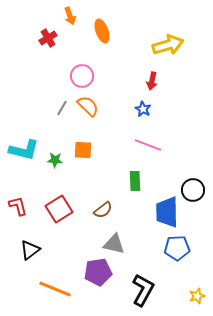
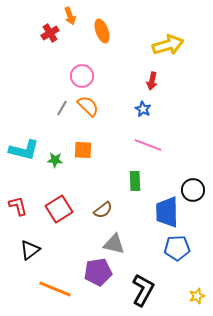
red cross: moved 2 px right, 5 px up
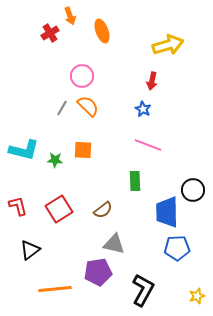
orange line: rotated 28 degrees counterclockwise
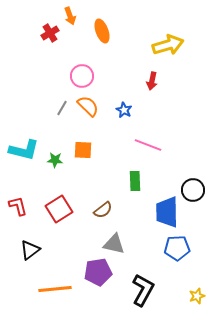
blue star: moved 19 px left, 1 px down
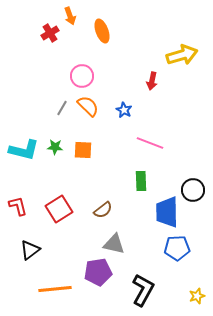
yellow arrow: moved 14 px right, 10 px down
pink line: moved 2 px right, 2 px up
green star: moved 13 px up
green rectangle: moved 6 px right
